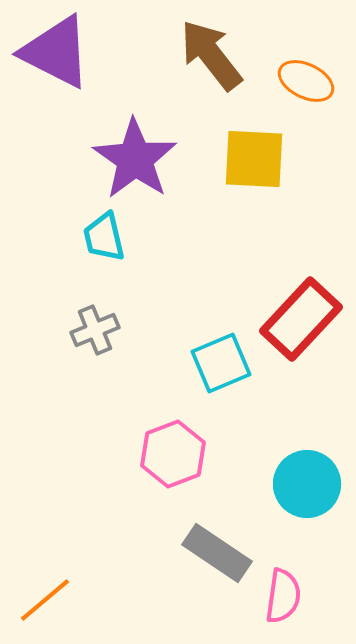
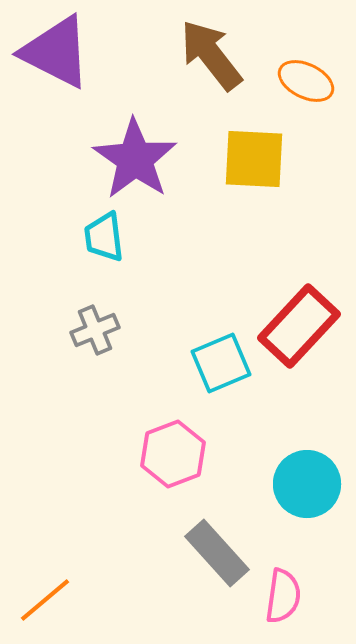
cyan trapezoid: rotated 6 degrees clockwise
red rectangle: moved 2 px left, 7 px down
gray rectangle: rotated 14 degrees clockwise
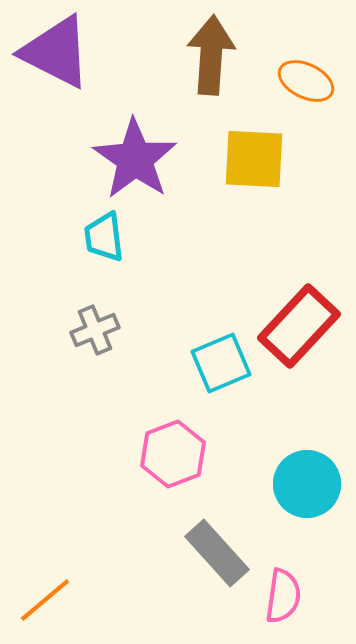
brown arrow: rotated 42 degrees clockwise
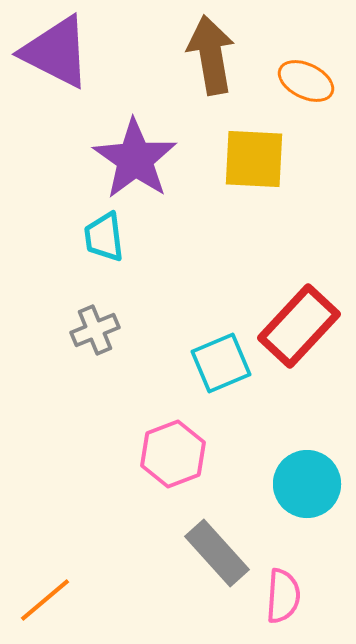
brown arrow: rotated 14 degrees counterclockwise
pink semicircle: rotated 4 degrees counterclockwise
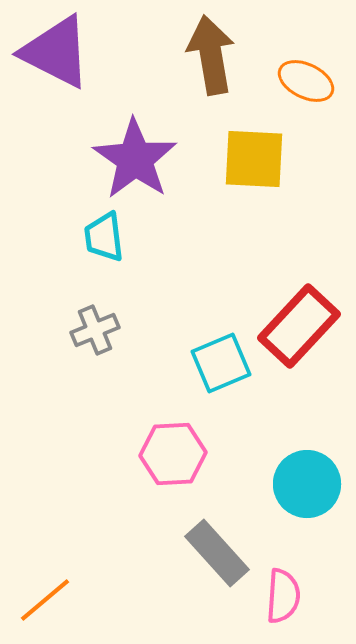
pink hexagon: rotated 18 degrees clockwise
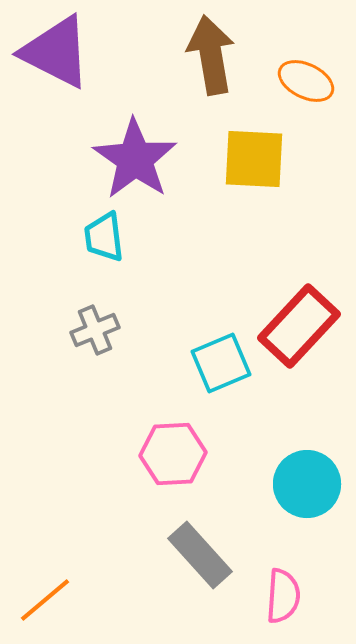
gray rectangle: moved 17 px left, 2 px down
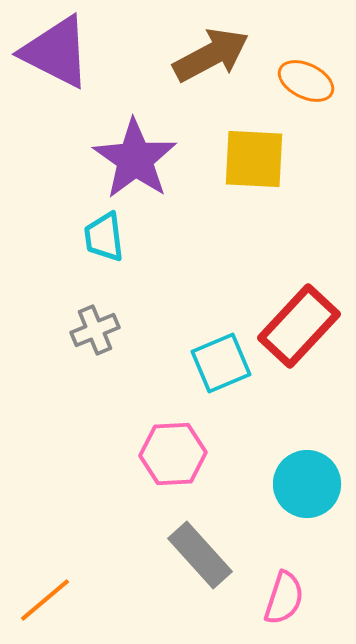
brown arrow: rotated 72 degrees clockwise
pink semicircle: moved 1 px right, 2 px down; rotated 14 degrees clockwise
